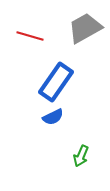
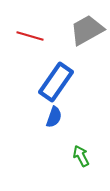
gray trapezoid: moved 2 px right, 2 px down
blue semicircle: moved 1 px right; rotated 45 degrees counterclockwise
green arrow: rotated 130 degrees clockwise
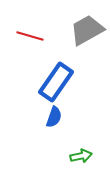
green arrow: rotated 105 degrees clockwise
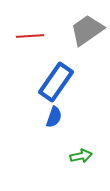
gray trapezoid: rotated 6 degrees counterclockwise
red line: rotated 20 degrees counterclockwise
